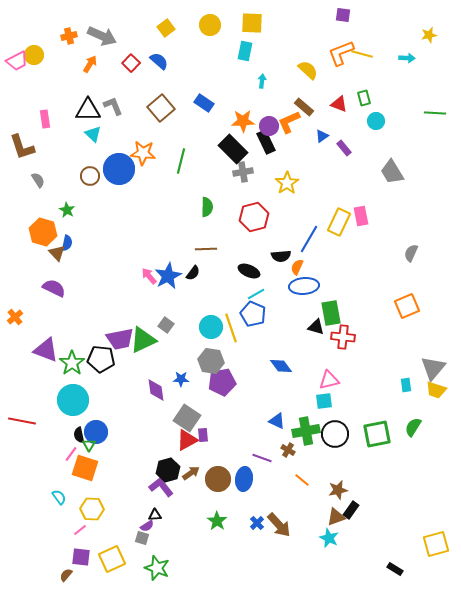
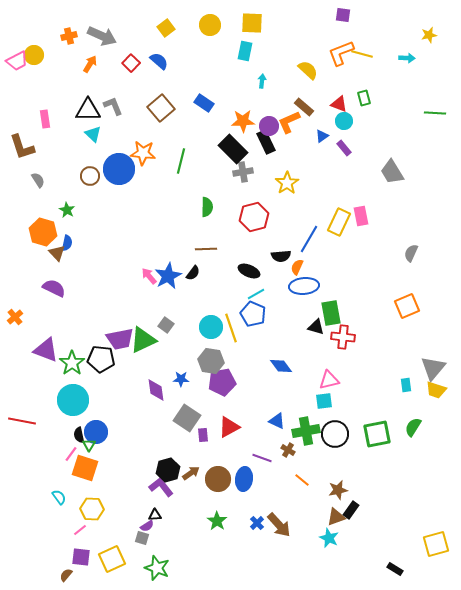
cyan circle at (376, 121): moved 32 px left
red triangle at (187, 440): moved 42 px right, 13 px up
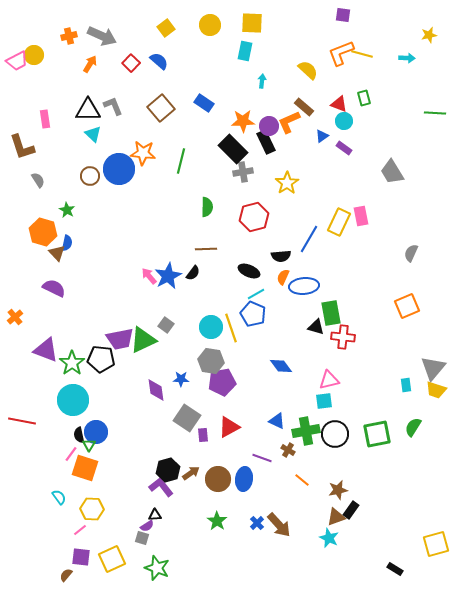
purple rectangle at (344, 148): rotated 14 degrees counterclockwise
orange semicircle at (297, 267): moved 14 px left, 10 px down
